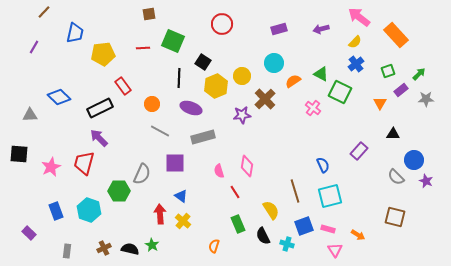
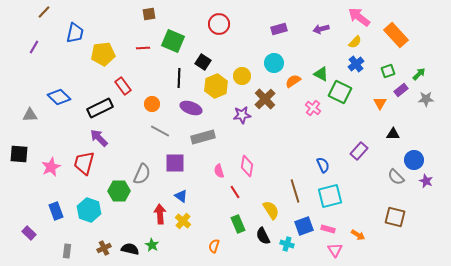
red circle at (222, 24): moved 3 px left
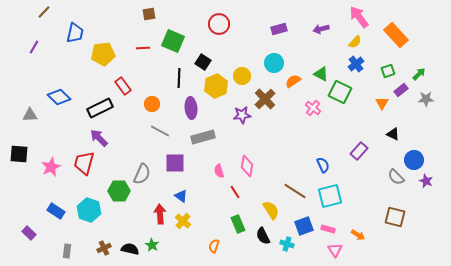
pink arrow at (359, 17): rotated 15 degrees clockwise
orange triangle at (380, 103): moved 2 px right
purple ellipse at (191, 108): rotated 65 degrees clockwise
black triangle at (393, 134): rotated 24 degrees clockwise
brown line at (295, 191): rotated 40 degrees counterclockwise
blue rectangle at (56, 211): rotated 36 degrees counterclockwise
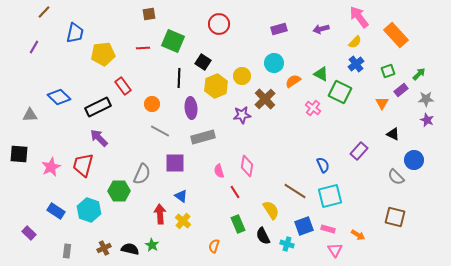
black rectangle at (100, 108): moved 2 px left, 1 px up
red trapezoid at (84, 163): moved 1 px left, 2 px down
purple star at (426, 181): moved 1 px right, 61 px up
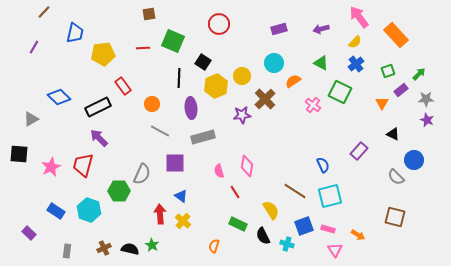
green triangle at (321, 74): moved 11 px up
pink cross at (313, 108): moved 3 px up
gray triangle at (30, 115): moved 1 px right, 4 px down; rotated 28 degrees counterclockwise
green rectangle at (238, 224): rotated 42 degrees counterclockwise
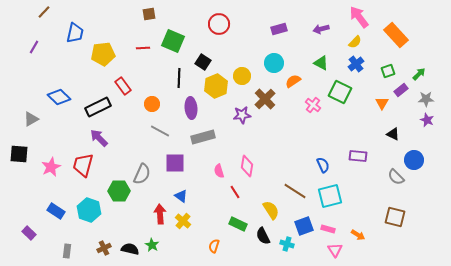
purple rectangle at (359, 151): moved 1 px left, 5 px down; rotated 54 degrees clockwise
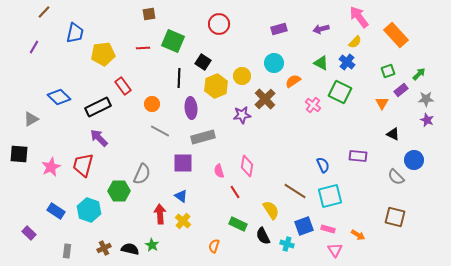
blue cross at (356, 64): moved 9 px left, 2 px up; rotated 14 degrees counterclockwise
purple square at (175, 163): moved 8 px right
